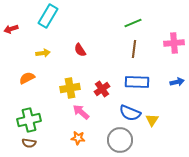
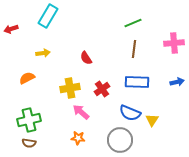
red semicircle: moved 6 px right, 8 px down
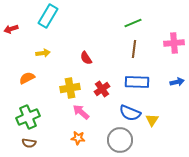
green cross: moved 1 px left, 3 px up; rotated 10 degrees counterclockwise
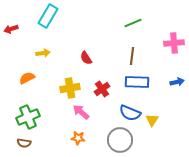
brown line: moved 2 px left, 7 px down
brown semicircle: moved 5 px left
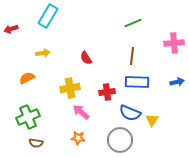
red cross: moved 5 px right, 3 px down; rotated 28 degrees clockwise
brown semicircle: moved 12 px right
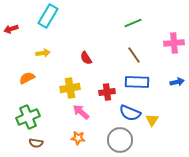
brown line: moved 2 px right, 1 px up; rotated 42 degrees counterclockwise
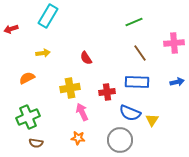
green line: moved 1 px right, 1 px up
brown line: moved 6 px right, 2 px up
pink arrow: moved 1 px right; rotated 24 degrees clockwise
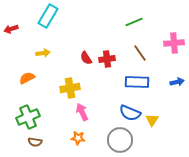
red cross: moved 33 px up
brown semicircle: moved 1 px left, 1 px up
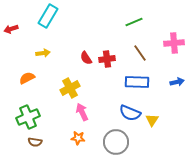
yellow cross: rotated 18 degrees counterclockwise
gray circle: moved 4 px left, 2 px down
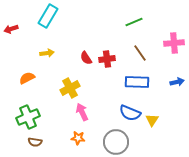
yellow arrow: moved 4 px right
